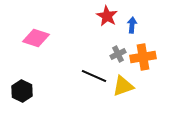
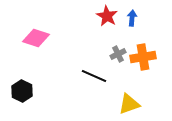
blue arrow: moved 7 px up
yellow triangle: moved 6 px right, 18 px down
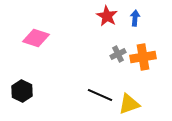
blue arrow: moved 3 px right
black line: moved 6 px right, 19 px down
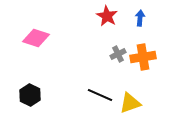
blue arrow: moved 5 px right
black hexagon: moved 8 px right, 4 px down
yellow triangle: moved 1 px right, 1 px up
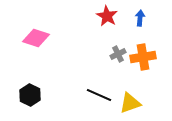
black line: moved 1 px left
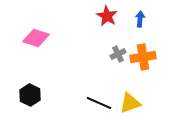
blue arrow: moved 1 px down
black line: moved 8 px down
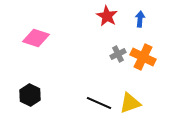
orange cross: rotated 35 degrees clockwise
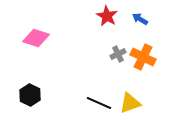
blue arrow: rotated 63 degrees counterclockwise
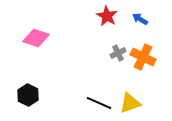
gray cross: moved 1 px up
black hexagon: moved 2 px left
